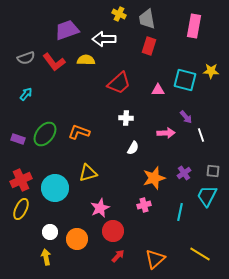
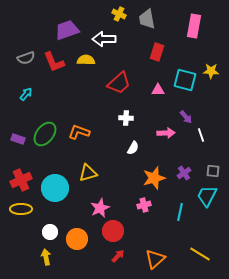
red rectangle: moved 8 px right, 6 px down
red L-shape: rotated 15 degrees clockwise
yellow ellipse: rotated 65 degrees clockwise
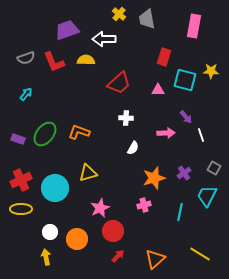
yellow cross: rotated 16 degrees clockwise
red rectangle: moved 7 px right, 5 px down
gray square: moved 1 px right, 3 px up; rotated 24 degrees clockwise
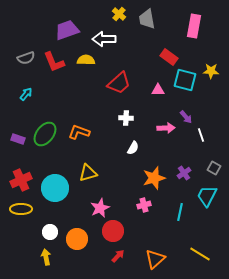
red rectangle: moved 5 px right; rotated 72 degrees counterclockwise
pink arrow: moved 5 px up
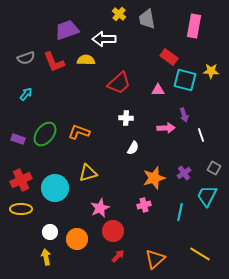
purple arrow: moved 2 px left, 2 px up; rotated 24 degrees clockwise
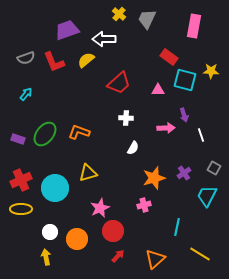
gray trapezoid: rotated 35 degrees clockwise
yellow semicircle: rotated 42 degrees counterclockwise
cyan line: moved 3 px left, 15 px down
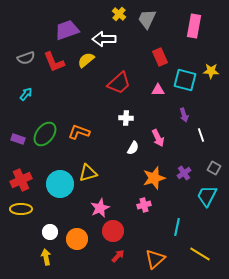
red rectangle: moved 9 px left; rotated 30 degrees clockwise
pink arrow: moved 8 px left, 10 px down; rotated 66 degrees clockwise
cyan circle: moved 5 px right, 4 px up
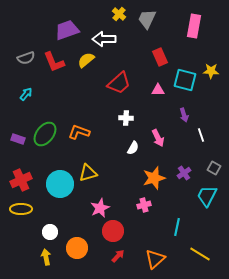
orange circle: moved 9 px down
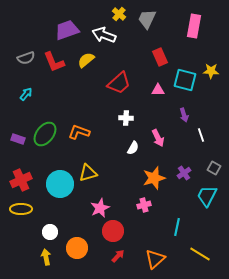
white arrow: moved 4 px up; rotated 20 degrees clockwise
